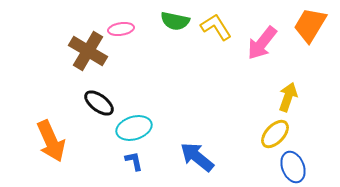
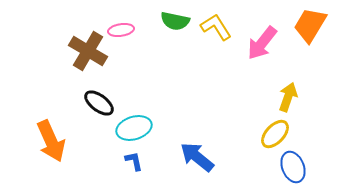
pink ellipse: moved 1 px down
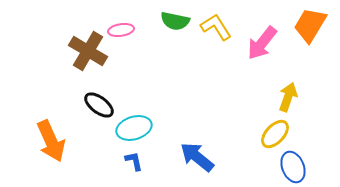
black ellipse: moved 2 px down
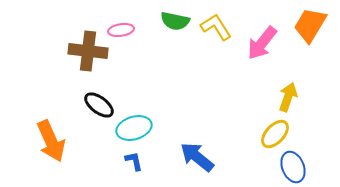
brown cross: rotated 24 degrees counterclockwise
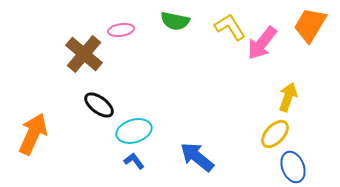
yellow L-shape: moved 14 px right
brown cross: moved 4 px left, 3 px down; rotated 33 degrees clockwise
cyan ellipse: moved 3 px down
orange arrow: moved 18 px left, 7 px up; rotated 132 degrees counterclockwise
blue L-shape: rotated 25 degrees counterclockwise
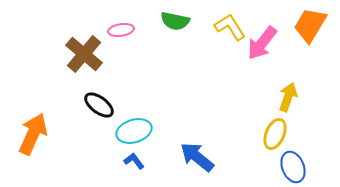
yellow ellipse: rotated 20 degrees counterclockwise
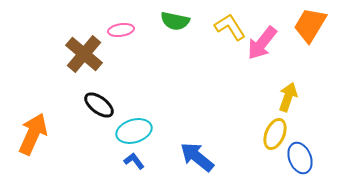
blue ellipse: moved 7 px right, 9 px up
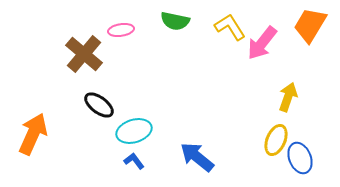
yellow ellipse: moved 1 px right, 6 px down
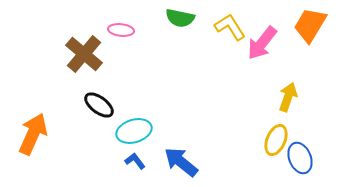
green semicircle: moved 5 px right, 3 px up
pink ellipse: rotated 15 degrees clockwise
blue arrow: moved 16 px left, 5 px down
blue L-shape: moved 1 px right
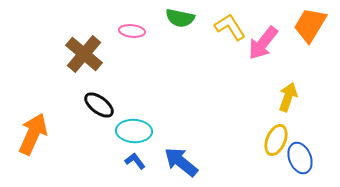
pink ellipse: moved 11 px right, 1 px down
pink arrow: moved 1 px right
cyan ellipse: rotated 20 degrees clockwise
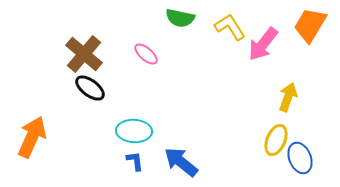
pink ellipse: moved 14 px right, 23 px down; rotated 35 degrees clockwise
pink arrow: moved 1 px down
black ellipse: moved 9 px left, 17 px up
orange arrow: moved 1 px left, 3 px down
blue L-shape: rotated 30 degrees clockwise
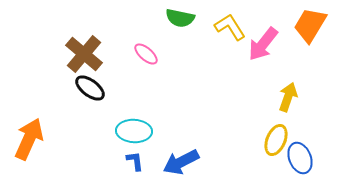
orange arrow: moved 3 px left, 2 px down
blue arrow: rotated 66 degrees counterclockwise
